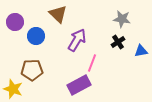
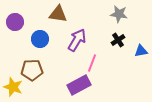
brown triangle: rotated 36 degrees counterclockwise
gray star: moved 3 px left, 5 px up
blue circle: moved 4 px right, 3 px down
black cross: moved 2 px up
yellow star: moved 2 px up
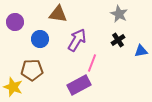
gray star: rotated 18 degrees clockwise
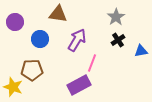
gray star: moved 3 px left, 3 px down; rotated 12 degrees clockwise
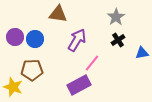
purple circle: moved 15 px down
blue circle: moved 5 px left
blue triangle: moved 1 px right, 2 px down
pink line: rotated 18 degrees clockwise
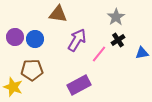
pink line: moved 7 px right, 9 px up
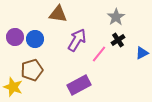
blue triangle: rotated 16 degrees counterclockwise
brown pentagon: rotated 15 degrees counterclockwise
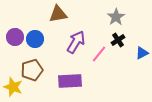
brown triangle: rotated 18 degrees counterclockwise
purple arrow: moved 1 px left, 2 px down
purple rectangle: moved 9 px left, 4 px up; rotated 25 degrees clockwise
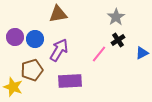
purple arrow: moved 17 px left, 8 px down
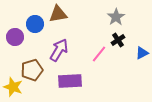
blue circle: moved 15 px up
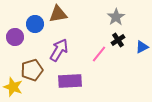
blue triangle: moved 6 px up
